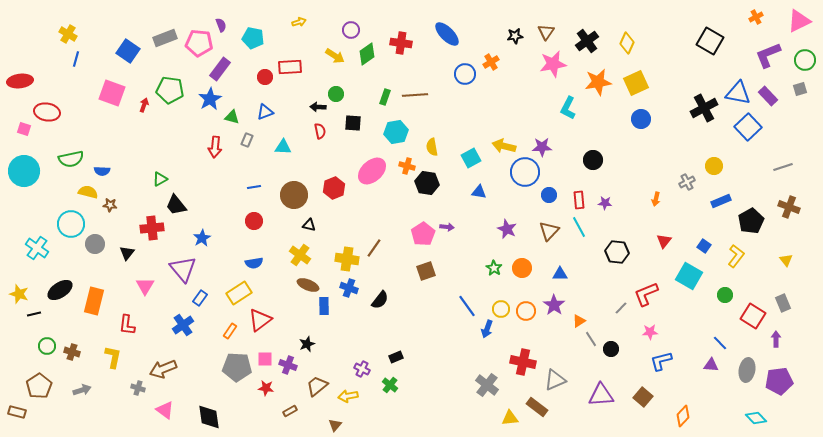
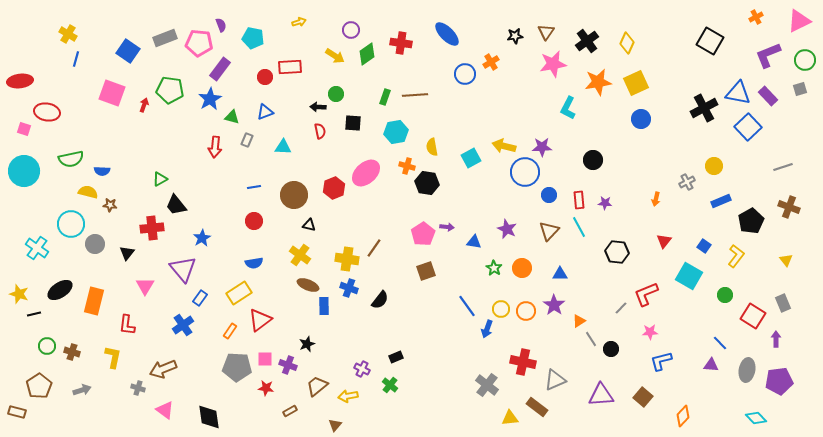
pink ellipse at (372, 171): moved 6 px left, 2 px down
blue triangle at (479, 192): moved 5 px left, 50 px down
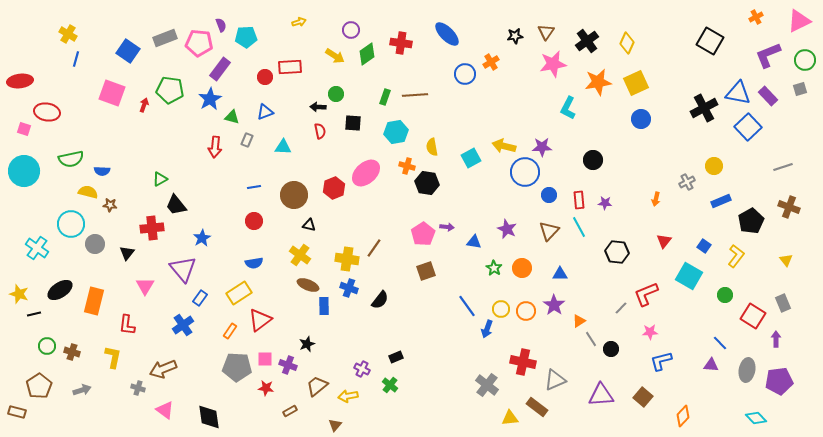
cyan pentagon at (253, 38): moved 7 px left, 1 px up; rotated 15 degrees counterclockwise
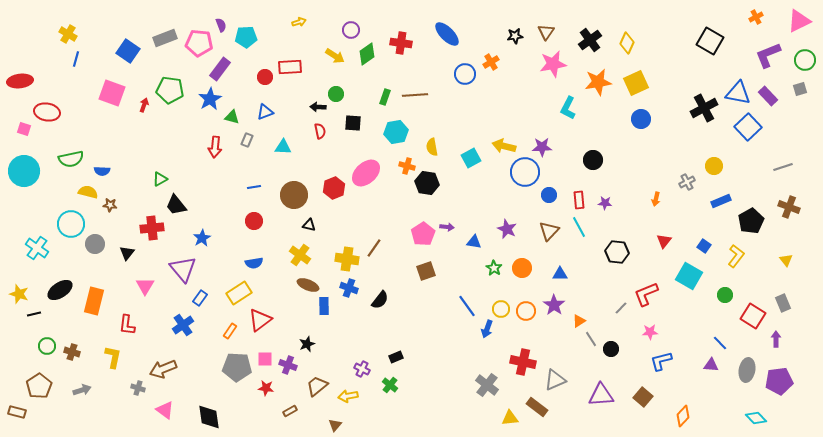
black cross at (587, 41): moved 3 px right, 1 px up
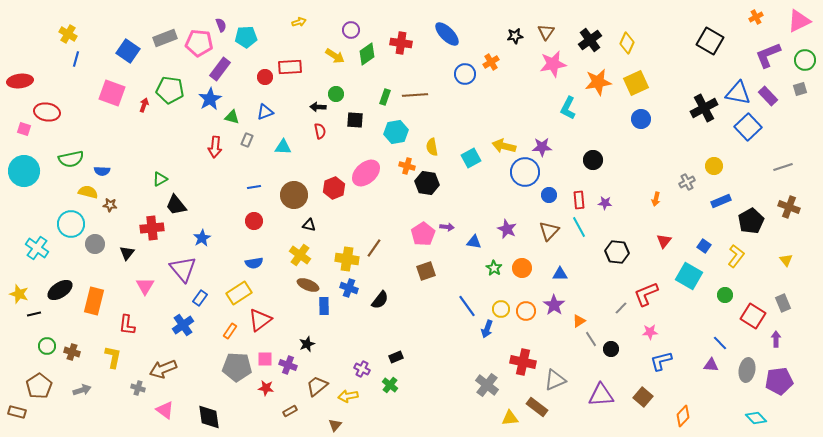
black square at (353, 123): moved 2 px right, 3 px up
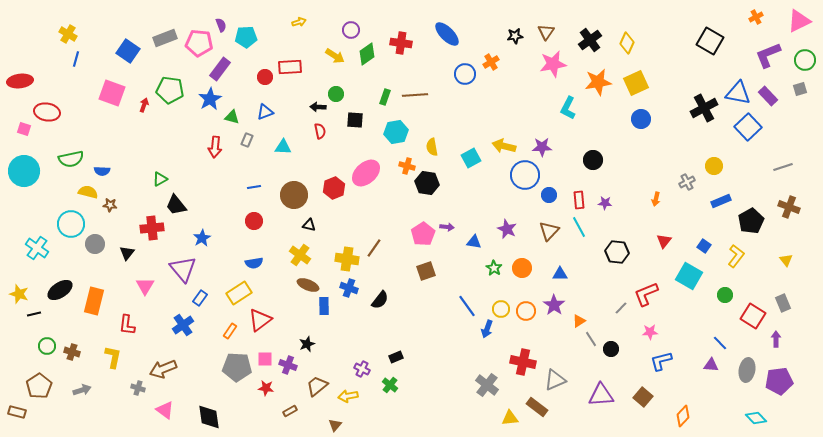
blue circle at (525, 172): moved 3 px down
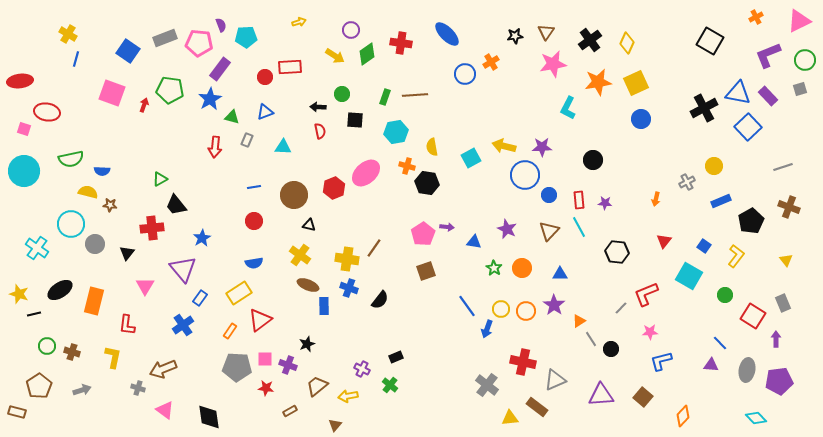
green circle at (336, 94): moved 6 px right
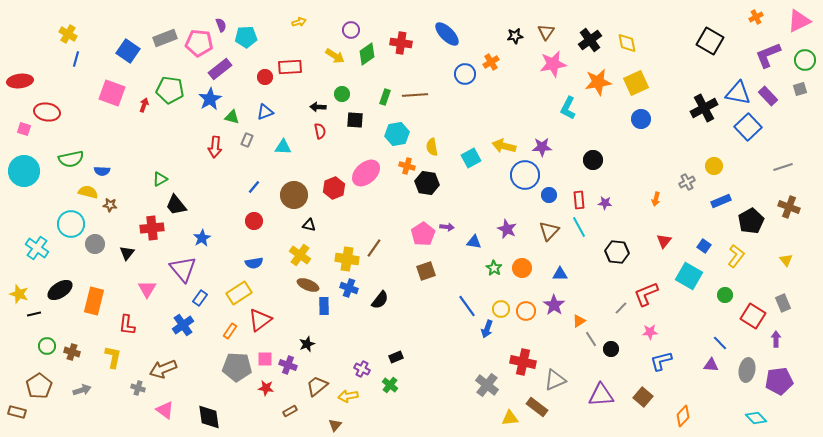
yellow diamond at (627, 43): rotated 35 degrees counterclockwise
purple rectangle at (220, 69): rotated 15 degrees clockwise
cyan hexagon at (396, 132): moved 1 px right, 2 px down
blue line at (254, 187): rotated 40 degrees counterclockwise
pink triangle at (145, 286): moved 2 px right, 3 px down
